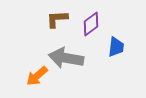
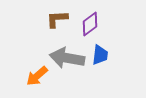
purple diamond: moved 1 px left
blue trapezoid: moved 16 px left, 8 px down
gray arrow: moved 1 px right
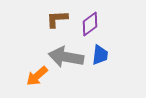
gray arrow: moved 1 px left, 1 px up
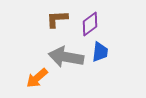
blue trapezoid: moved 3 px up
orange arrow: moved 2 px down
